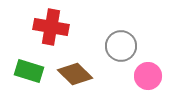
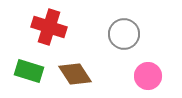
red cross: moved 2 px left; rotated 8 degrees clockwise
gray circle: moved 3 px right, 12 px up
brown diamond: rotated 12 degrees clockwise
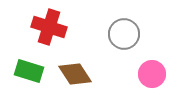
pink circle: moved 4 px right, 2 px up
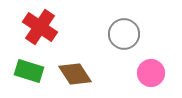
red cross: moved 9 px left; rotated 16 degrees clockwise
pink circle: moved 1 px left, 1 px up
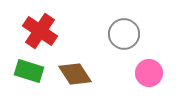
red cross: moved 4 px down
pink circle: moved 2 px left
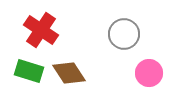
red cross: moved 1 px right, 1 px up
brown diamond: moved 6 px left, 1 px up
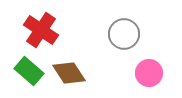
green rectangle: rotated 24 degrees clockwise
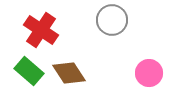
gray circle: moved 12 px left, 14 px up
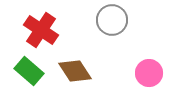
brown diamond: moved 6 px right, 2 px up
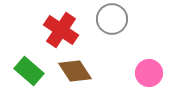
gray circle: moved 1 px up
red cross: moved 20 px right
